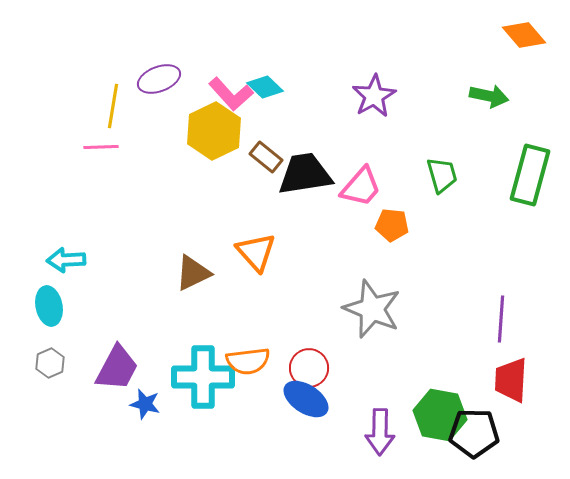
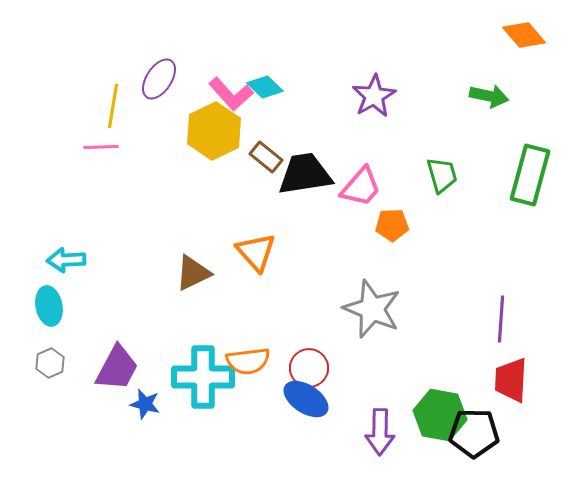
purple ellipse: rotated 36 degrees counterclockwise
orange pentagon: rotated 8 degrees counterclockwise
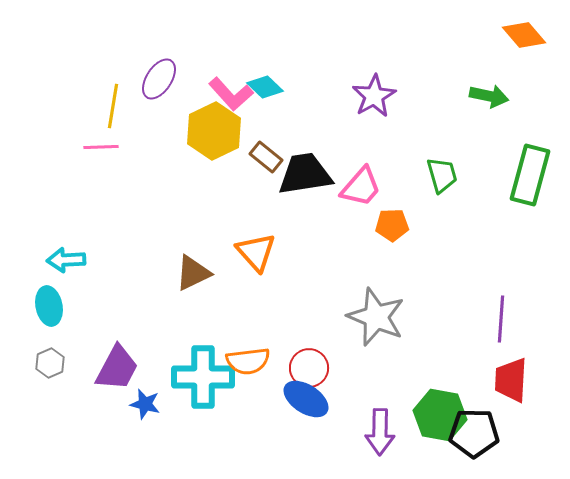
gray star: moved 4 px right, 8 px down
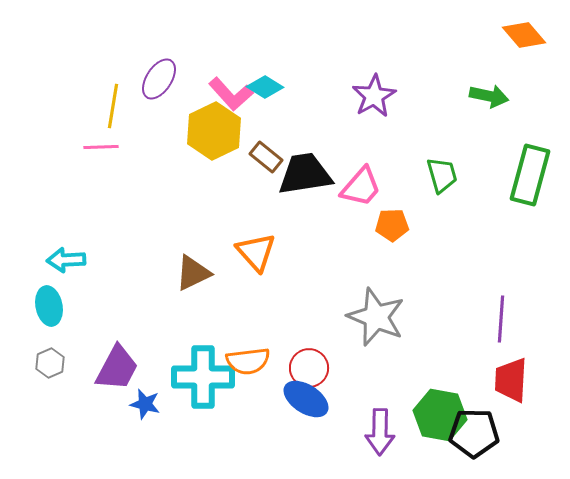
cyan diamond: rotated 12 degrees counterclockwise
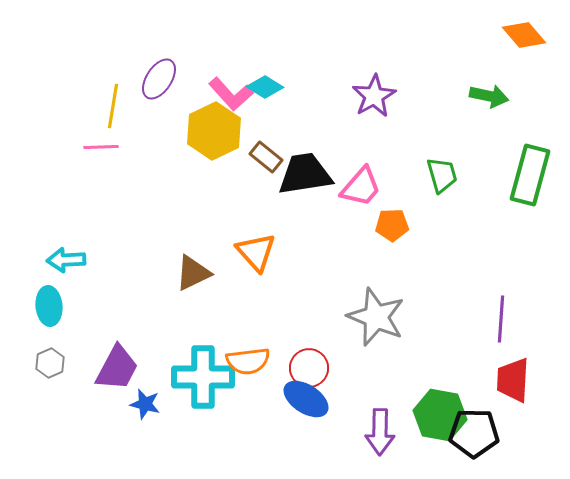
cyan ellipse: rotated 6 degrees clockwise
red trapezoid: moved 2 px right
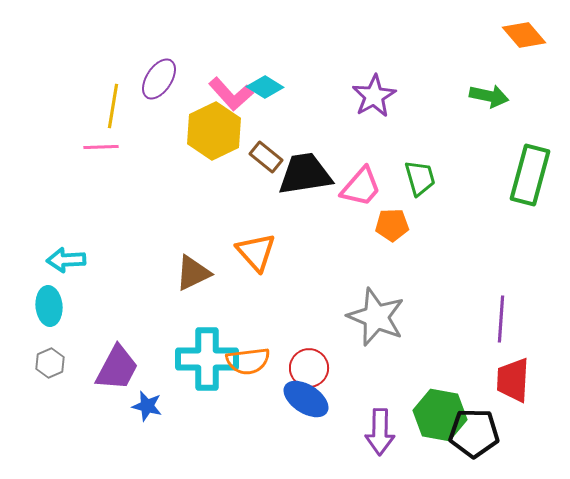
green trapezoid: moved 22 px left, 3 px down
cyan cross: moved 4 px right, 18 px up
blue star: moved 2 px right, 2 px down
